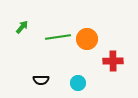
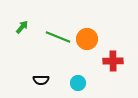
green line: rotated 30 degrees clockwise
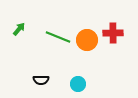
green arrow: moved 3 px left, 2 px down
orange circle: moved 1 px down
red cross: moved 28 px up
cyan circle: moved 1 px down
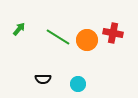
red cross: rotated 12 degrees clockwise
green line: rotated 10 degrees clockwise
black semicircle: moved 2 px right, 1 px up
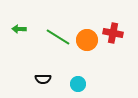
green arrow: rotated 128 degrees counterclockwise
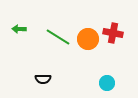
orange circle: moved 1 px right, 1 px up
cyan circle: moved 29 px right, 1 px up
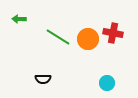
green arrow: moved 10 px up
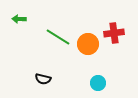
red cross: moved 1 px right; rotated 18 degrees counterclockwise
orange circle: moved 5 px down
black semicircle: rotated 14 degrees clockwise
cyan circle: moved 9 px left
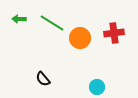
green line: moved 6 px left, 14 px up
orange circle: moved 8 px left, 6 px up
black semicircle: rotated 35 degrees clockwise
cyan circle: moved 1 px left, 4 px down
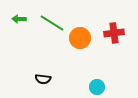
black semicircle: rotated 42 degrees counterclockwise
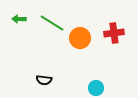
black semicircle: moved 1 px right, 1 px down
cyan circle: moved 1 px left, 1 px down
